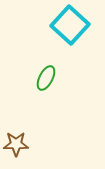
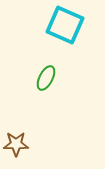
cyan square: moved 5 px left; rotated 18 degrees counterclockwise
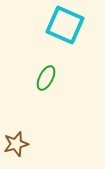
brown star: rotated 15 degrees counterclockwise
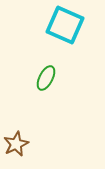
brown star: rotated 10 degrees counterclockwise
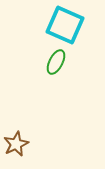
green ellipse: moved 10 px right, 16 px up
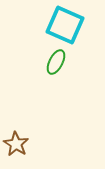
brown star: rotated 15 degrees counterclockwise
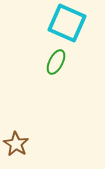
cyan square: moved 2 px right, 2 px up
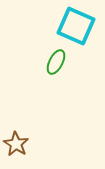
cyan square: moved 9 px right, 3 px down
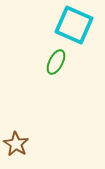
cyan square: moved 2 px left, 1 px up
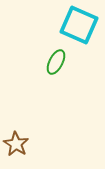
cyan square: moved 5 px right
